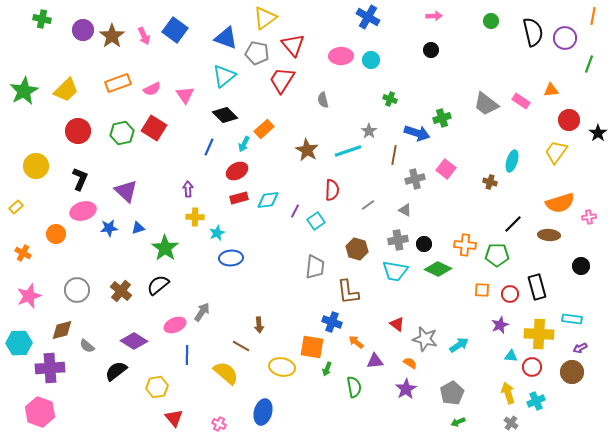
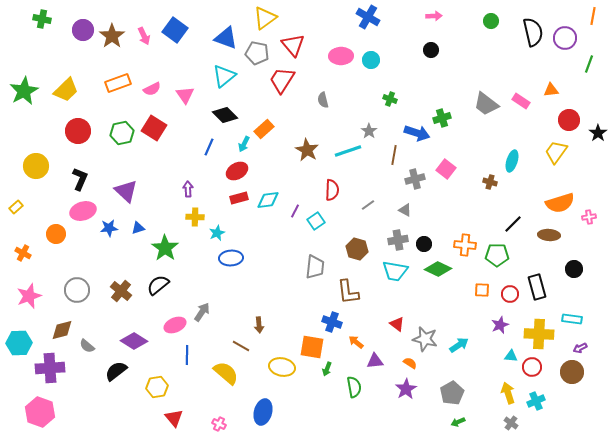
black circle at (581, 266): moved 7 px left, 3 px down
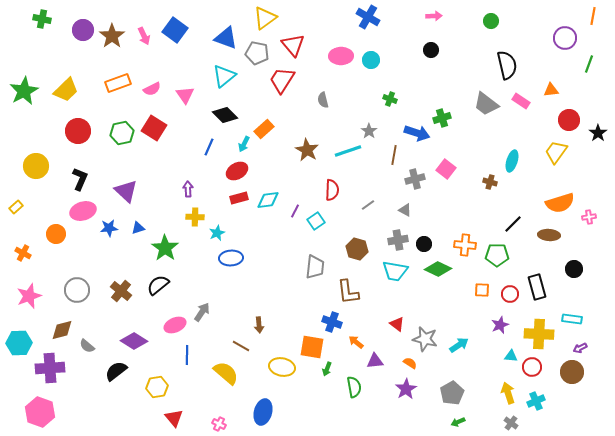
black semicircle at (533, 32): moved 26 px left, 33 px down
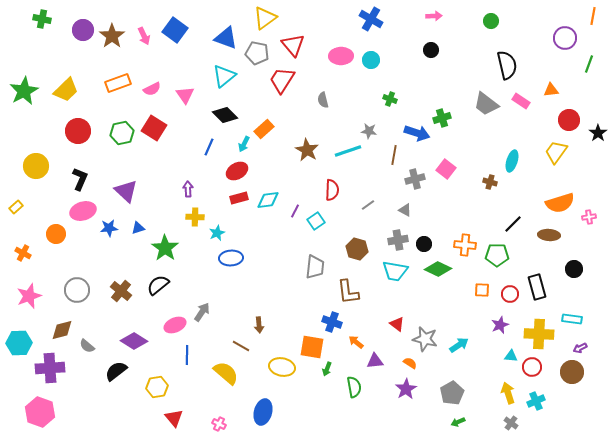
blue cross at (368, 17): moved 3 px right, 2 px down
gray star at (369, 131): rotated 28 degrees counterclockwise
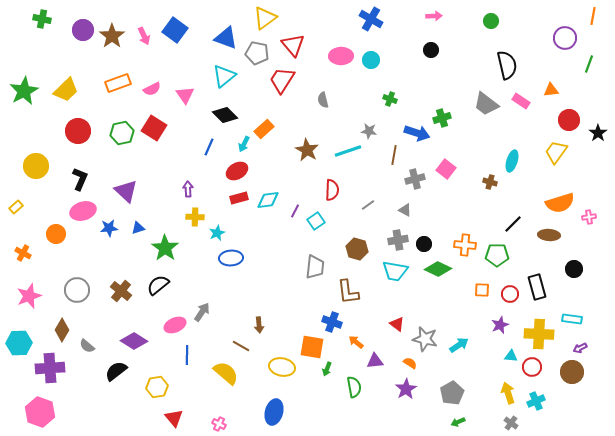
brown diamond at (62, 330): rotated 45 degrees counterclockwise
blue ellipse at (263, 412): moved 11 px right
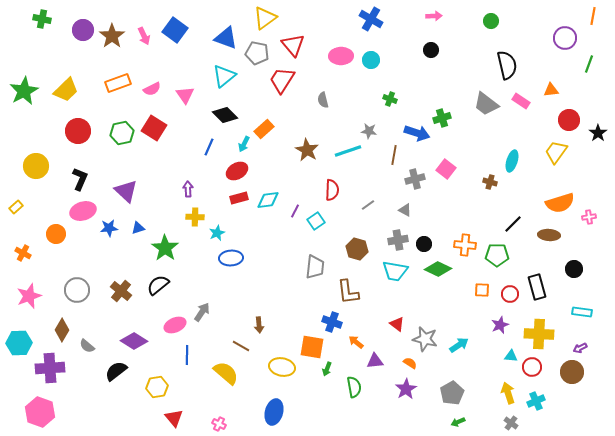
cyan rectangle at (572, 319): moved 10 px right, 7 px up
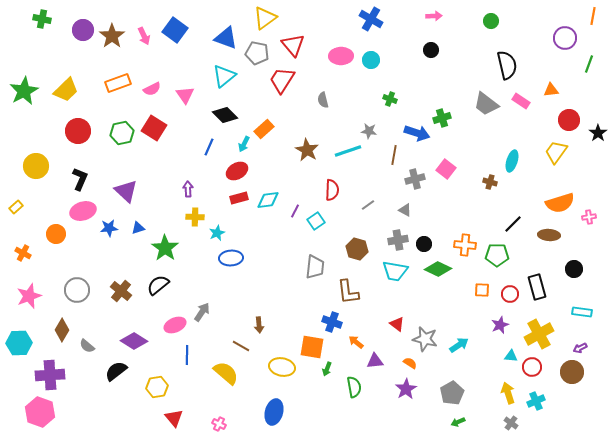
yellow cross at (539, 334): rotated 32 degrees counterclockwise
purple cross at (50, 368): moved 7 px down
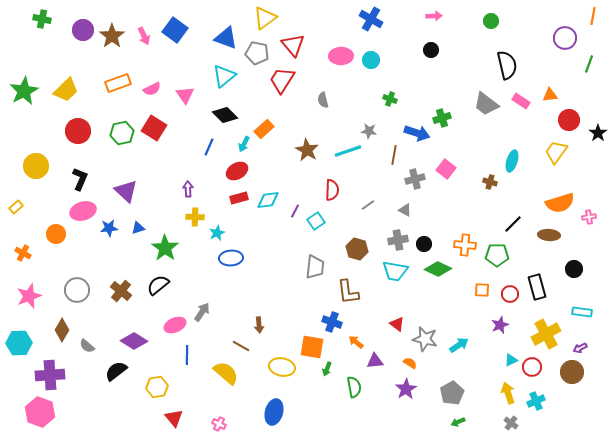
orange triangle at (551, 90): moved 1 px left, 5 px down
yellow cross at (539, 334): moved 7 px right
cyan triangle at (511, 356): moved 4 px down; rotated 32 degrees counterclockwise
